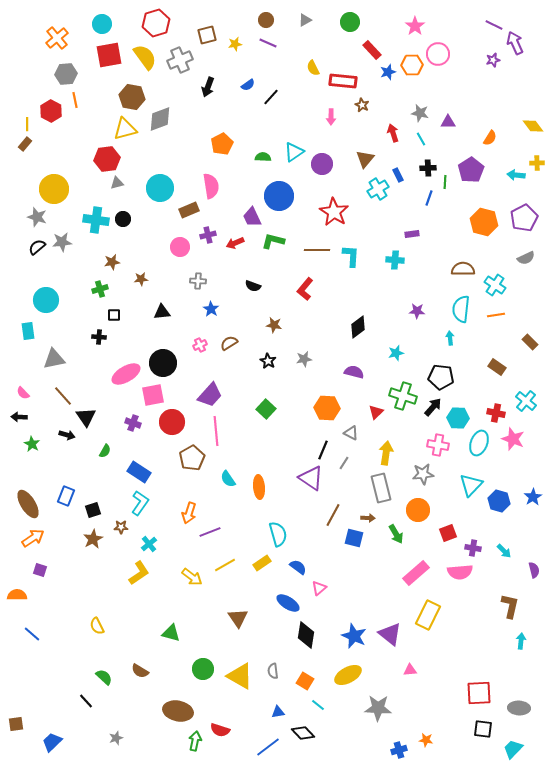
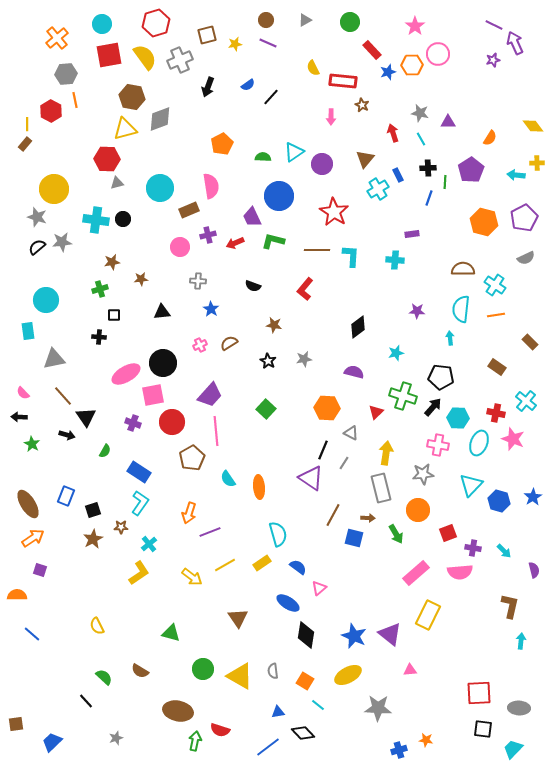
red hexagon at (107, 159): rotated 10 degrees clockwise
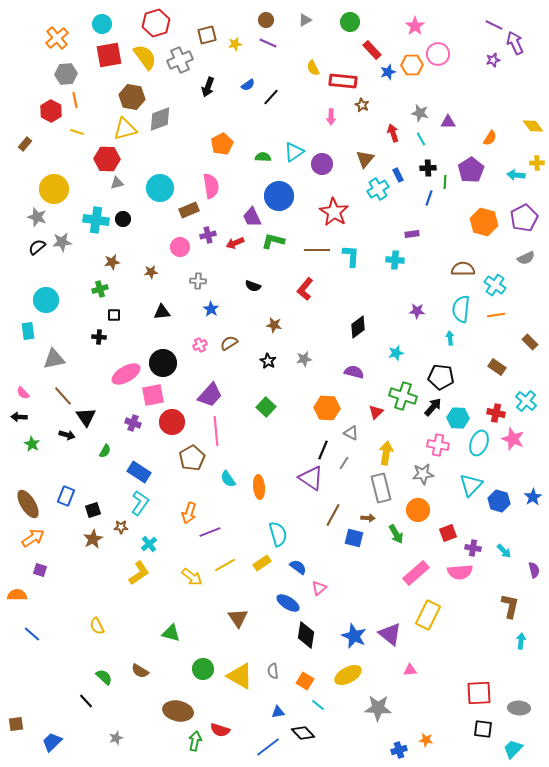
yellow line at (27, 124): moved 50 px right, 8 px down; rotated 72 degrees counterclockwise
brown star at (141, 279): moved 10 px right, 7 px up
green square at (266, 409): moved 2 px up
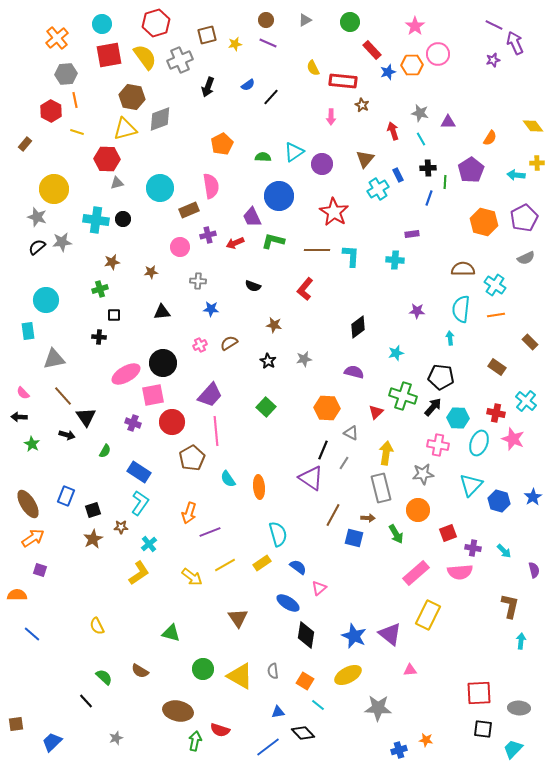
red arrow at (393, 133): moved 2 px up
blue star at (211, 309): rotated 28 degrees counterclockwise
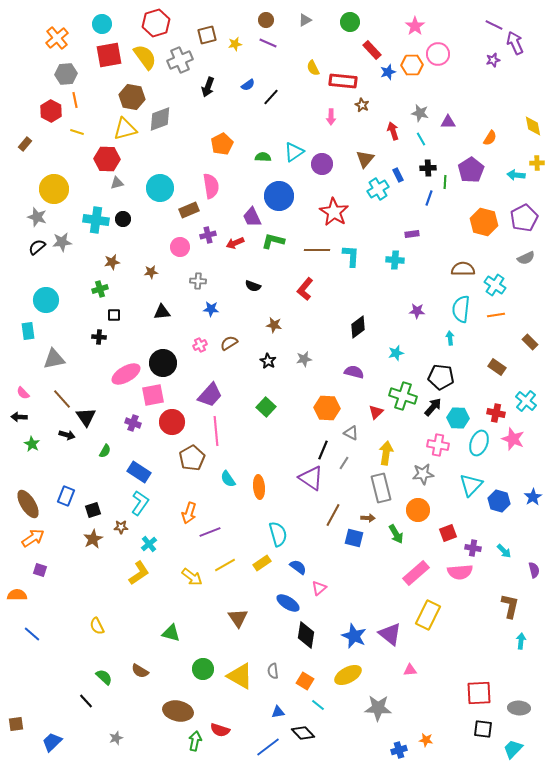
yellow diamond at (533, 126): rotated 25 degrees clockwise
brown line at (63, 396): moved 1 px left, 3 px down
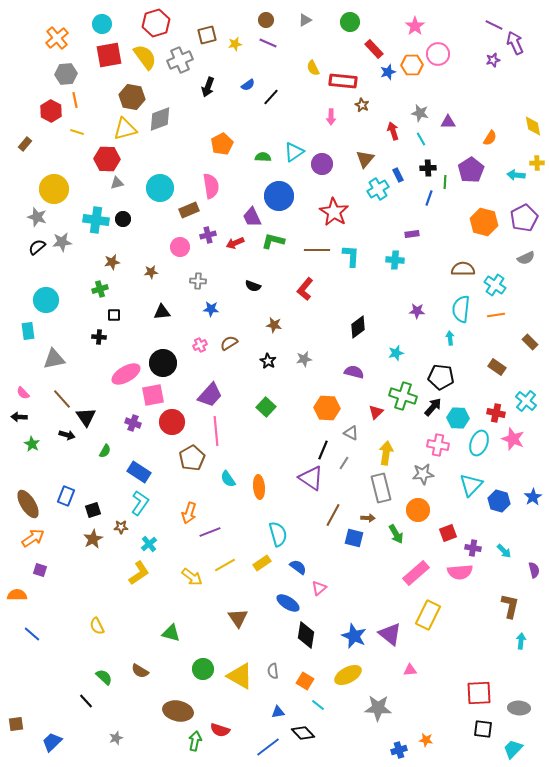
red rectangle at (372, 50): moved 2 px right, 1 px up
